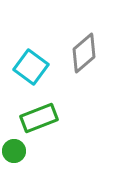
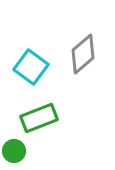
gray diamond: moved 1 px left, 1 px down
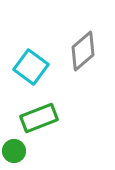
gray diamond: moved 3 px up
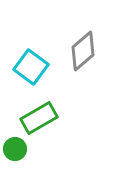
green rectangle: rotated 9 degrees counterclockwise
green circle: moved 1 px right, 2 px up
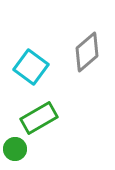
gray diamond: moved 4 px right, 1 px down
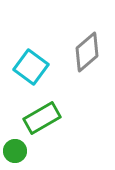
green rectangle: moved 3 px right
green circle: moved 2 px down
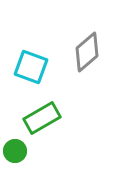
cyan square: rotated 16 degrees counterclockwise
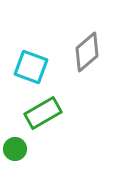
green rectangle: moved 1 px right, 5 px up
green circle: moved 2 px up
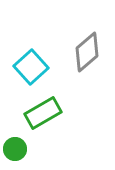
cyan square: rotated 28 degrees clockwise
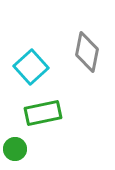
gray diamond: rotated 39 degrees counterclockwise
green rectangle: rotated 18 degrees clockwise
